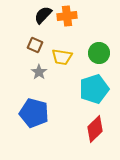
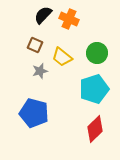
orange cross: moved 2 px right, 3 px down; rotated 30 degrees clockwise
green circle: moved 2 px left
yellow trapezoid: rotated 30 degrees clockwise
gray star: moved 1 px right, 1 px up; rotated 21 degrees clockwise
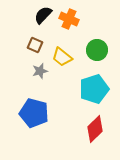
green circle: moved 3 px up
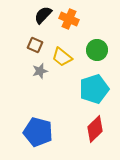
blue pentagon: moved 4 px right, 19 px down
